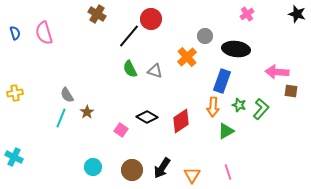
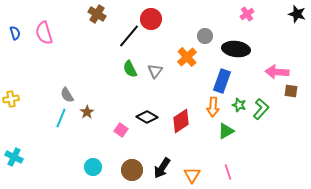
gray triangle: rotated 49 degrees clockwise
yellow cross: moved 4 px left, 6 px down
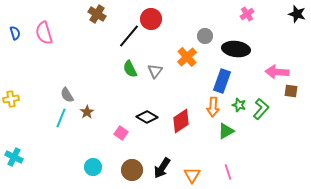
pink square: moved 3 px down
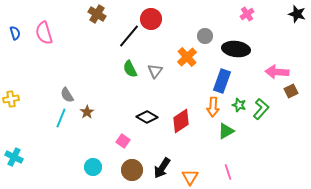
brown square: rotated 32 degrees counterclockwise
pink square: moved 2 px right, 8 px down
orange triangle: moved 2 px left, 2 px down
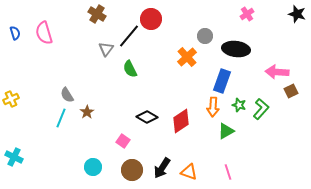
gray triangle: moved 49 px left, 22 px up
yellow cross: rotated 14 degrees counterclockwise
orange triangle: moved 1 px left, 5 px up; rotated 42 degrees counterclockwise
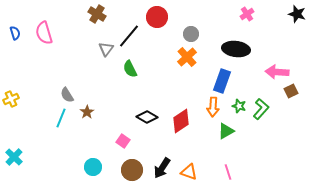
red circle: moved 6 px right, 2 px up
gray circle: moved 14 px left, 2 px up
green star: moved 1 px down
cyan cross: rotated 18 degrees clockwise
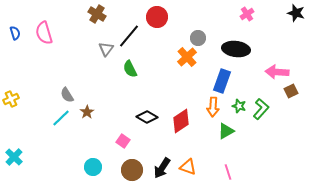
black star: moved 1 px left, 1 px up
gray circle: moved 7 px right, 4 px down
cyan line: rotated 24 degrees clockwise
orange triangle: moved 1 px left, 5 px up
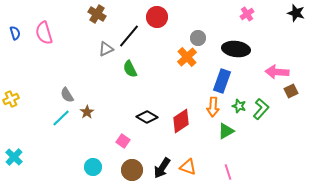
gray triangle: rotated 28 degrees clockwise
